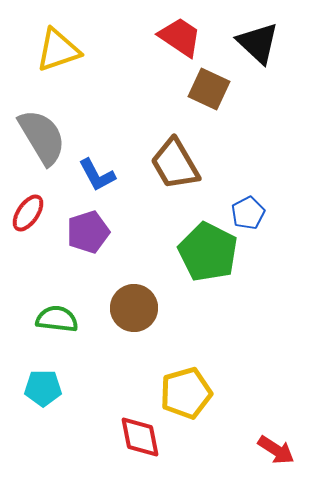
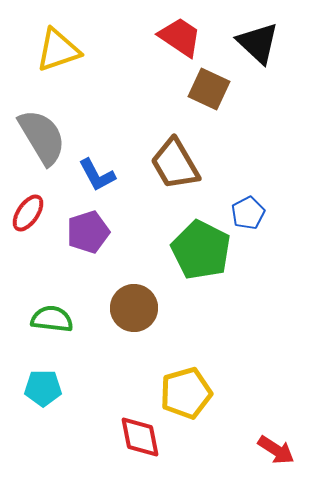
green pentagon: moved 7 px left, 2 px up
green semicircle: moved 5 px left
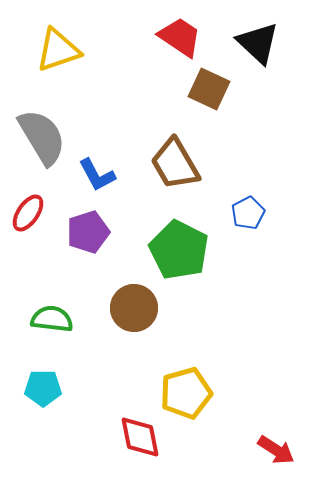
green pentagon: moved 22 px left
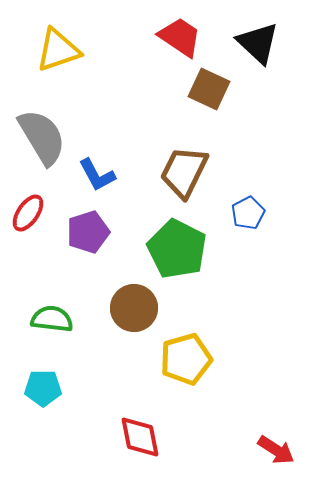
brown trapezoid: moved 9 px right, 8 px down; rotated 56 degrees clockwise
green pentagon: moved 2 px left, 1 px up
yellow pentagon: moved 34 px up
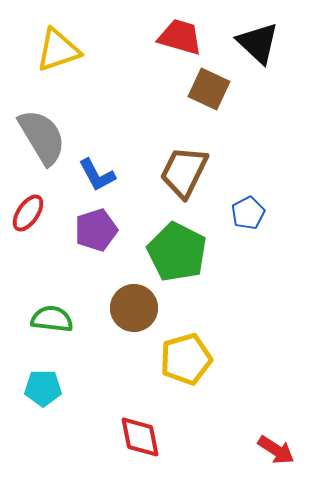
red trapezoid: rotated 18 degrees counterclockwise
purple pentagon: moved 8 px right, 2 px up
green pentagon: moved 3 px down
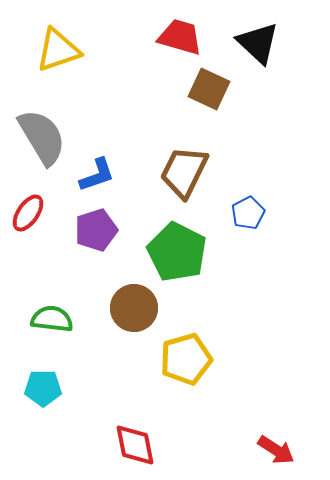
blue L-shape: rotated 81 degrees counterclockwise
red diamond: moved 5 px left, 8 px down
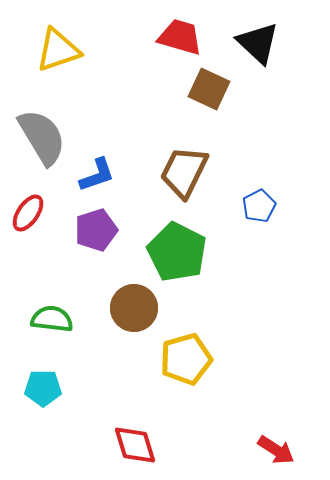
blue pentagon: moved 11 px right, 7 px up
red diamond: rotated 6 degrees counterclockwise
